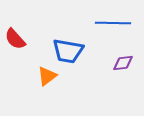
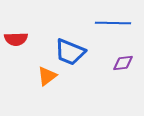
red semicircle: moved 1 px right; rotated 50 degrees counterclockwise
blue trapezoid: moved 2 px right, 1 px down; rotated 12 degrees clockwise
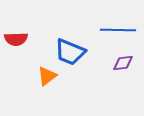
blue line: moved 5 px right, 7 px down
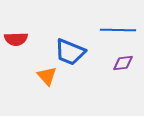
orange triangle: rotated 35 degrees counterclockwise
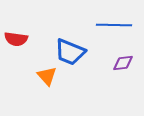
blue line: moved 4 px left, 5 px up
red semicircle: rotated 10 degrees clockwise
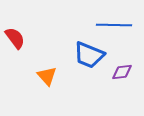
red semicircle: moved 1 px left, 1 px up; rotated 135 degrees counterclockwise
blue trapezoid: moved 19 px right, 3 px down
purple diamond: moved 1 px left, 9 px down
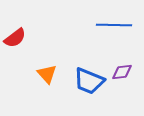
red semicircle: rotated 90 degrees clockwise
blue trapezoid: moved 26 px down
orange triangle: moved 2 px up
